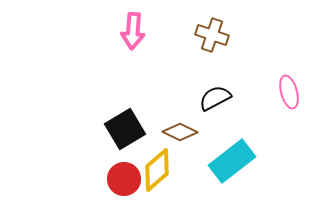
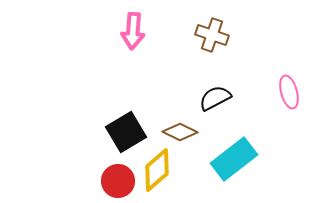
black square: moved 1 px right, 3 px down
cyan rectangle: moved 2 px right, 2 px up
red circle: moved 6 px left, 2 px down
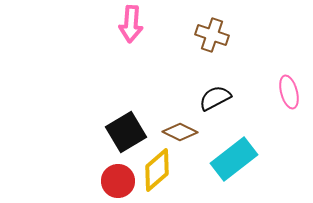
pink arrow: moved 2 px left, 7 px up
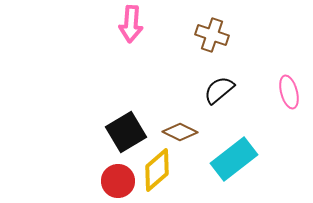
black semicircle: moved 4 px right, 8 px up; rotated 12 degrees counterclockwise
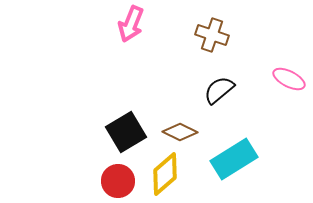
pink arrow: rotated 18 degrees clockwise
pink ellipse: moved 13 px up; rotated 48 degrees counterclockwise
cyan rectangle: rotated 6 degrees clockwise
yellow diamond: moved 8 px right, 4 px down
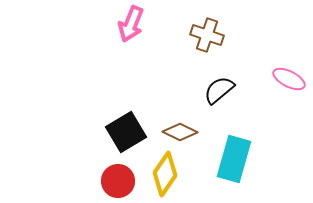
brown cross: moved 5 px left
cyan rectangle: rotated 42 degrees counterclockwise
yellow diamond: rotated 15 degrees counterclockwise
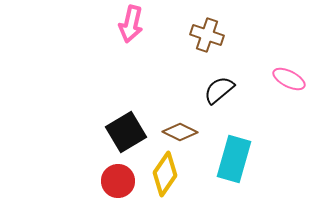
pink arrow: rotated 9 degrees counterclockwise
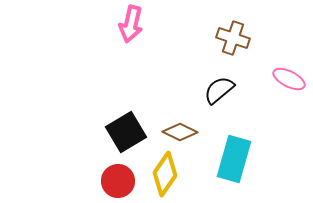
brown cross: moved 26 px right, 3 px down
